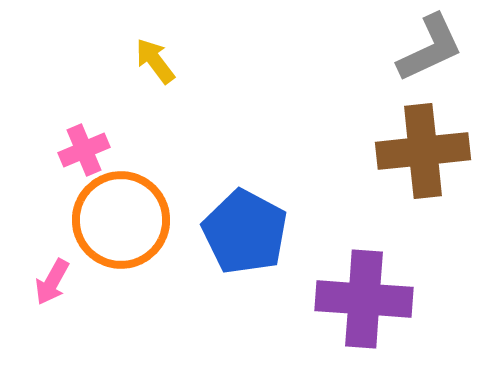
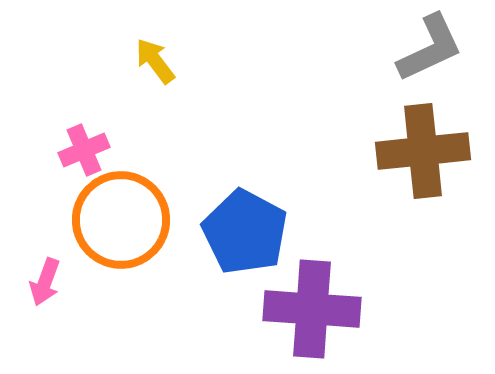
pink arrow: moved 7 px left; rotated 9 degrees counterclockwise
purple cross: moved 52 px left, 10 px down
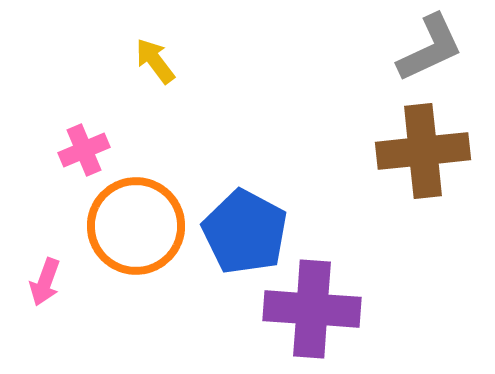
orange circle: moved 15 px right, 6 px down
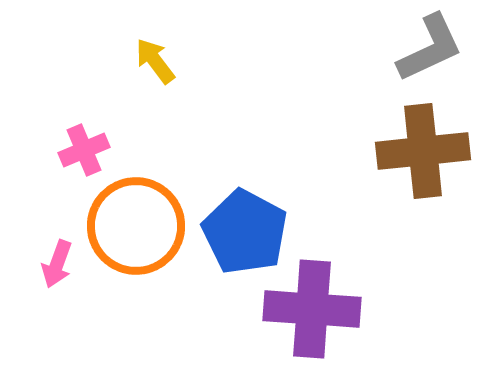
pink arrow: moved 12 px right, 18 px up
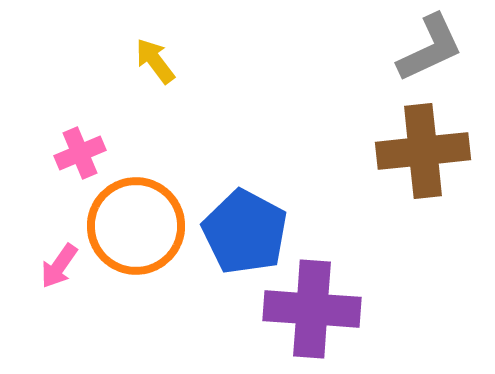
pink cross: moved 4 px left, 3 px down
pink arrow: moved 2 px right, 2 px down; rotated 15 degrees clockwise
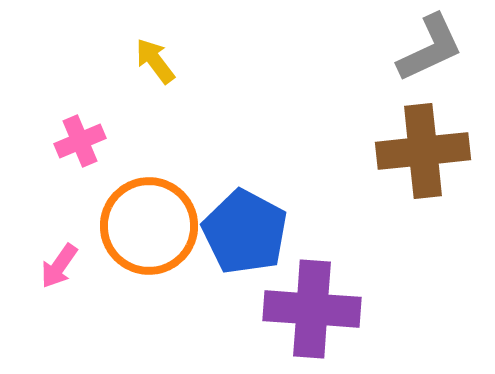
pink cross: moved 12 px up
orange circle: moved 13 px right
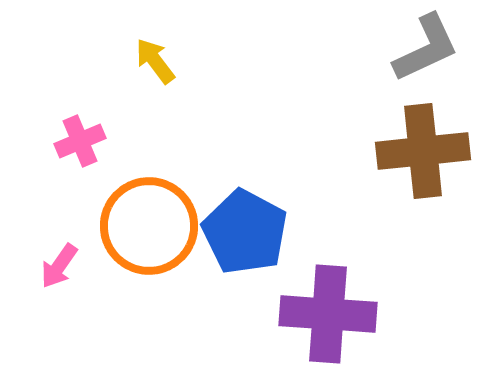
gray L-shape: moved 4 px left
purple cross: moved 16 px right, 5 px down
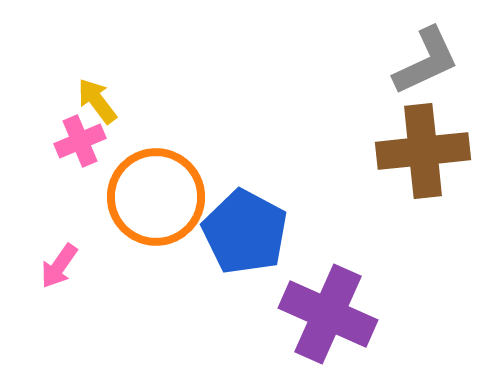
gray L-shape: moved 13 px down
yellow arrow: moved 58 px left, 40 px down
orange circle: moved 7 px right, 29 px up
purple cross: rotated 20 degrees clockwise
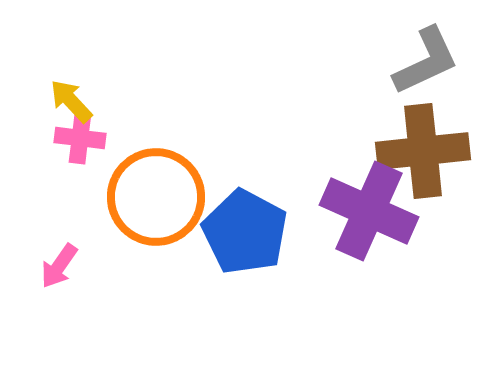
yellow arrow: moved 26 px left; rotated 6 degrees counterclockwise
pink cross: moved 3 px up; rotated 30 degrees clockwise
purple cross: moved 41 px right, 103 px up
